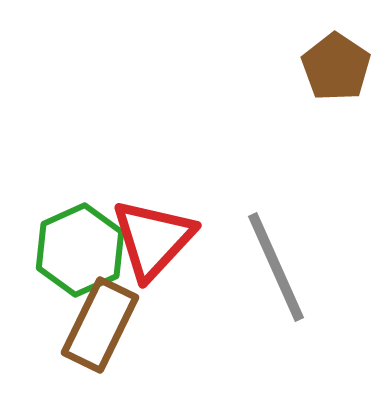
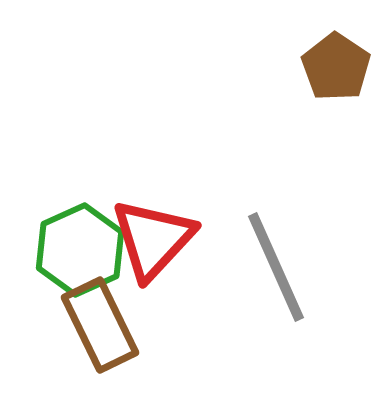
brown rectangle: rotated 52 degrees counterclockwise
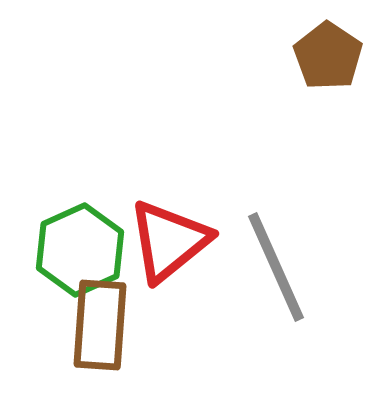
brown pentagon: moved 8 px left, 11 px up
red triangle: moved 16 px right, 2 px down; rotated 8 degrees clockwise
brown rectangle: rotated 30 degrees clockwise
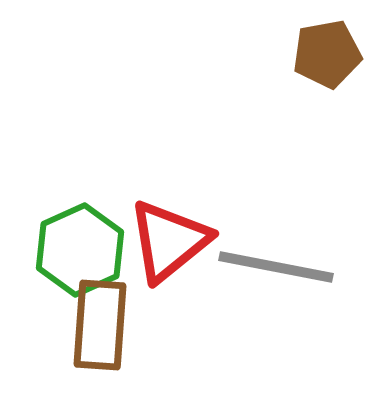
brown pentagon: moved 1 px left, 2 px up; rotated 28 degrees clockwise
gray line: rotated 55 degrees counterclockwise
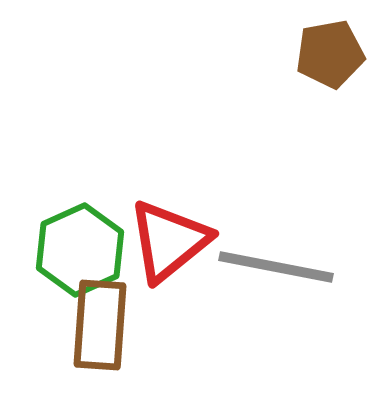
brown pentagon: moved 3 px right
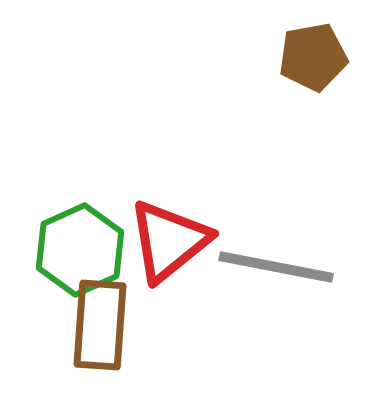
brown pentagon: moved 17 px left, 3 px down
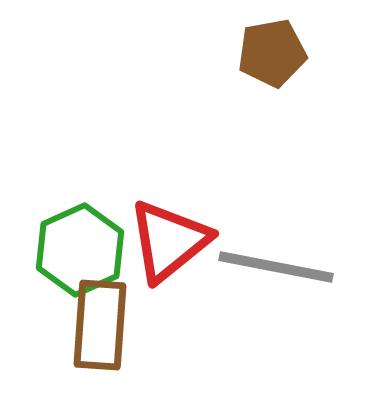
brown pentagon: moved 41 px left, 4 px up
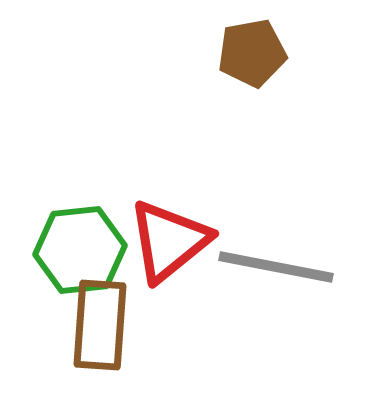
brown pentagon: moved 20 px left
green hexagon: rotated 18 degrees clockwise
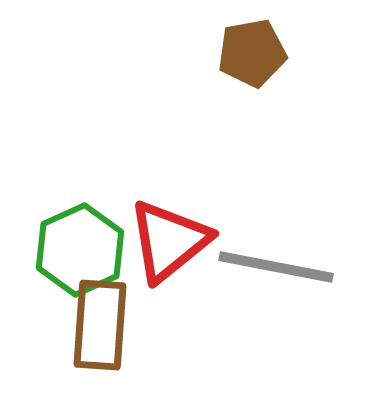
green hexagon: rotated 18 degrees counterclockwise
